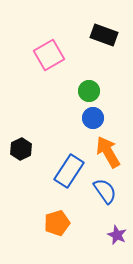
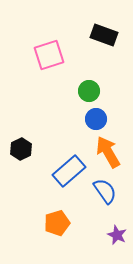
pink square: rotated 12 degrees clockwise
blue circle: moved 3 px right, 1 px down
blue rectangle: rotated 16 degrees clockwise
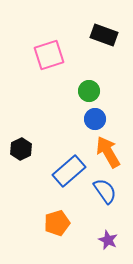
blue circle: moved 1 px left
purple star: moved 9 px left, 5 px down
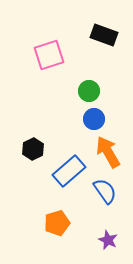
blue circle: moved 1 px left
black hexagon: moved 12 px right
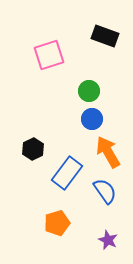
black rectangle: moved 1 px right, 1 px down
blue circle: moved 2 px left
blue rectangle: moved 2 px left, 2 px down; rotated 12 degrees counterclockwise
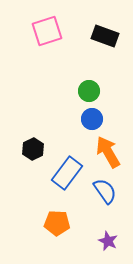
pink square: moved 2 px left, 24 px up
orange pentagon: rotated 20 degrees clockwise
purple star: moved 1 px down
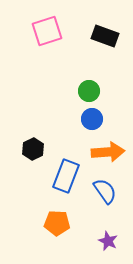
orange arrow: rotated 116 degrees clockwise
blue rectangle: moved 1 px left, 3 px down; rotated 16 degrees counterclockwise
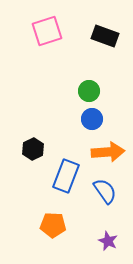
orange pentagon: moved 4 px left, 2 px down
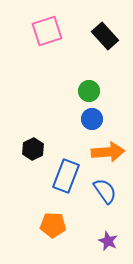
black rectangle: rotated 28 degrees clockwise
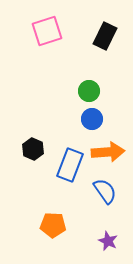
black rectangle: rotated 68 degrees clockwise
black hexagon: rotated 10 degrees counterclockwise
blue rectangle: moved 4 px right, 11 px up
